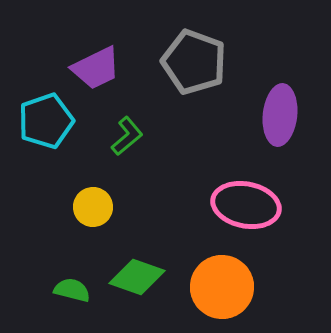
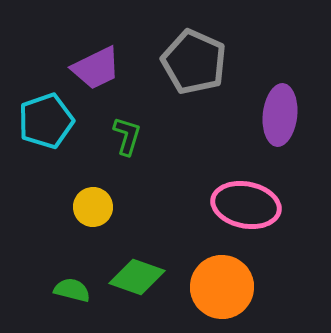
gray pentagon: rotated 4 degrees clockwise
green L-shape: rotated 33 degrees counterclockwise
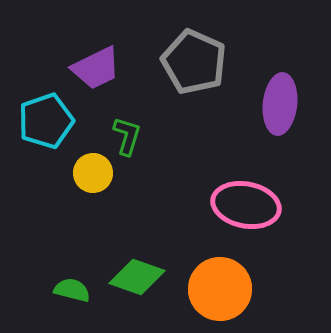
purple ellipse: moved 11 px up
yellow circle: moved 34 px up
orange circle: moved 2 px left, 2 px down
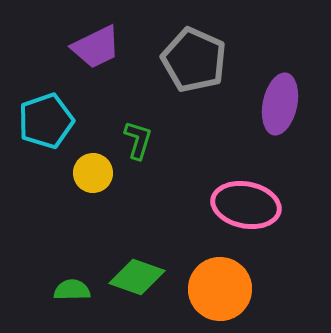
gray pentagon: moved 2 px up
purple trapezoid: moved 21 px up
purple ellipse: rotated 6 degrees clockwise
green L-shape: moved 11 px right, 4 px down
green semicircle: rotated 15 degrees counterclockwise
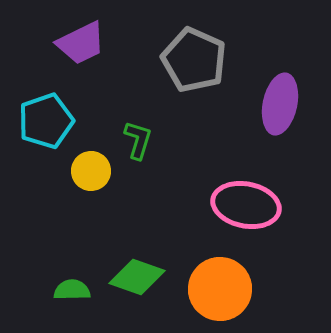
purple trapezoid: moved 15 px left, 4 px up
yellow circle: moved 2 px left, 2 px up
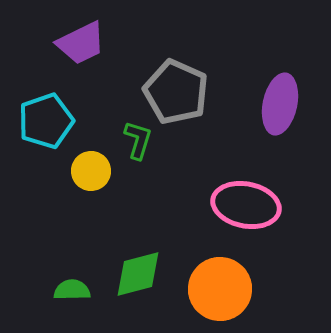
gray pentagon: moved 18 px left, 32 px down
green diamond: moved 1 px right, 3 px up; rotated 34 degrees counterclockwise
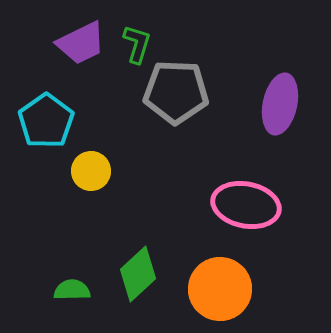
gray pentagon: rotated 22 degrees counterclockwise
cyan pentagon: rotated 16 degrees counterclockwise
green L-shape: moved 1 px left, 96 px up
green diamond: rotated 28 degrees counterclockwise
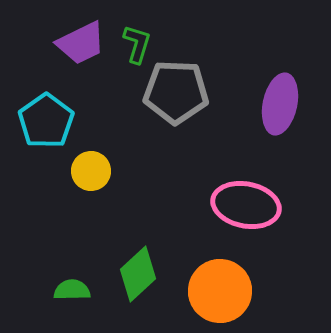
orange circle: moved 2 px down
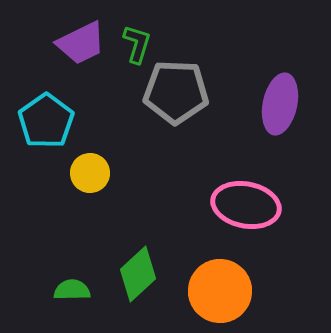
yellow circle: moved 1 px left, 2 px down
